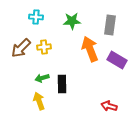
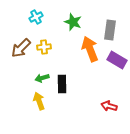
cyan cross: rotated 32 degrees counterclockwise
green star: moved 1 px right, 1 px down; rotated 24 degrees clockwise
gray rectangle: moved 5 px down
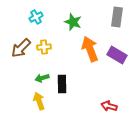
gray rectangle: moved 7 px right, 13 px up
purple rectangle: moved 5 px up
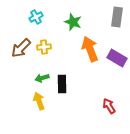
purple rectangle: moved 3 px down
red arrow: rotated 42 degrees clockwise
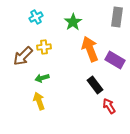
green star: rotated 18 degrees clockwise
brown arrow: moved 2 px right, 8 px down
purple rectangle: moved 2 px left, 2 px down
black rectangle: moved 33 px right, 1 px down; rotated 36 degrees counterclockwise
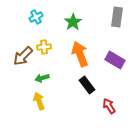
orange arrow: moved 10 px left, 5 px down
black rectangle: moved 8 px left
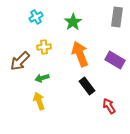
brown arrow: moved 3 px left, 5 px down
black rectangle: moved 1 px down
